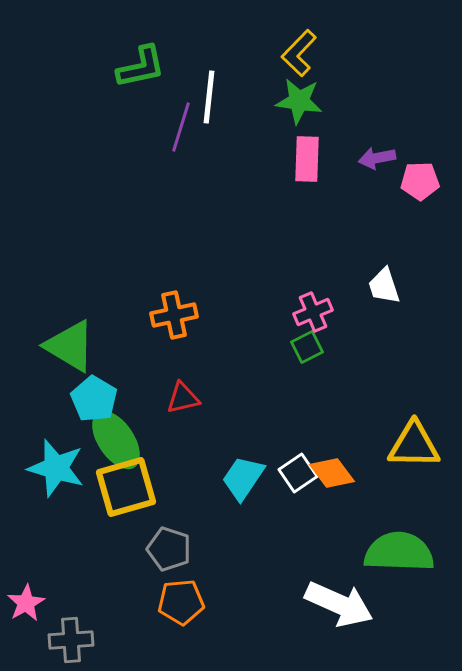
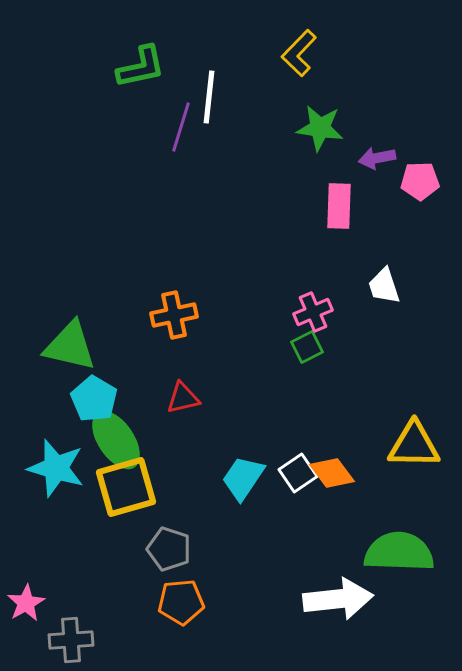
green star: moved 21 px right, 27 px down
pink rectangle: moved 32 px right, 47 px down
green triangle: rotated 18 degrees counterclockwise
white arrow: moved 1 px left, 5 px up; rotated 30 degrees counterclockwise
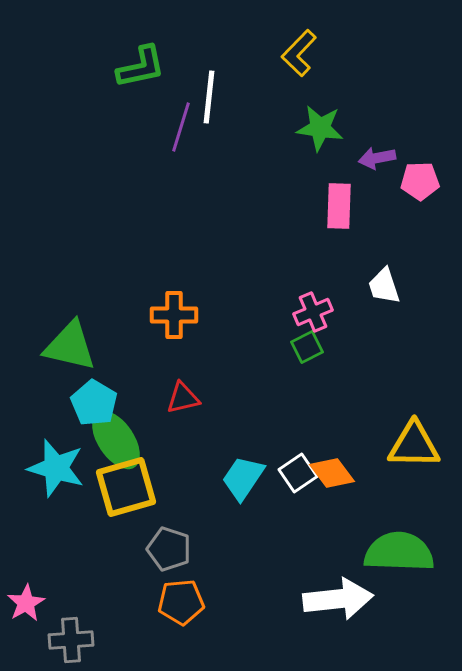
orange cross: rotated 12 degrees clockwise
cyan pentagon: moved 4 px down
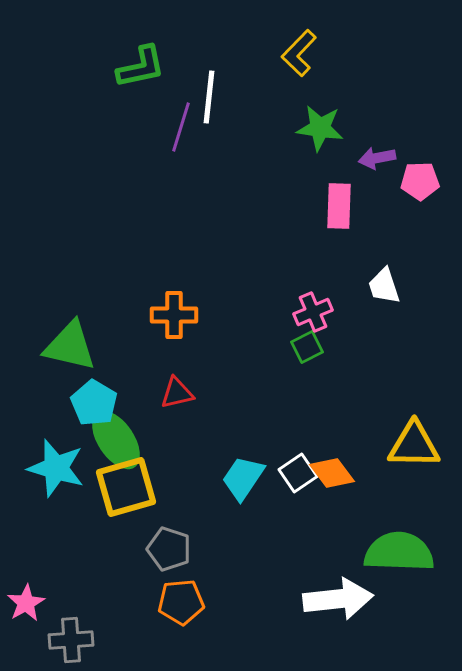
red triangle: moved 6 px left, 5 px up
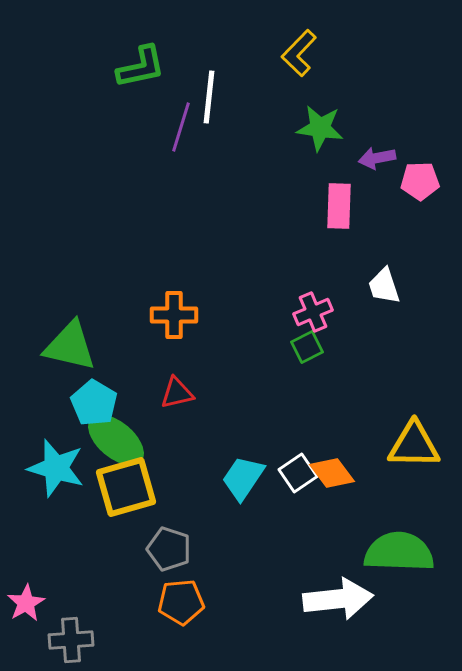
green ellipse: rotated 16 degrees counterclockwise
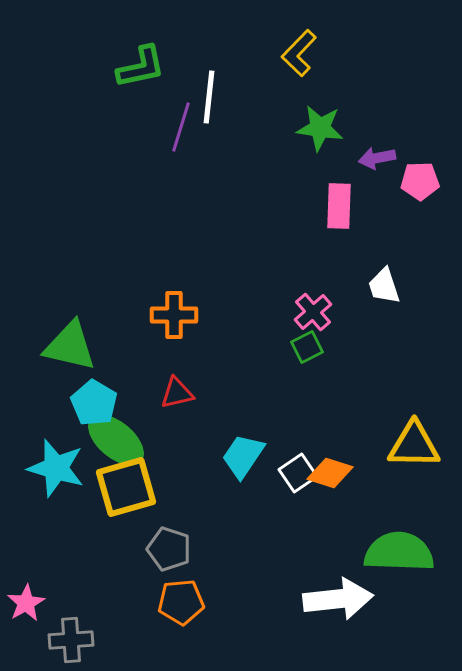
pink cross: rotated 18 degrees counterclockwise
orange diamond: moved 2 px left; rotated 36 degrees counterclockwise
cyan trapezoid: moved 22 px up
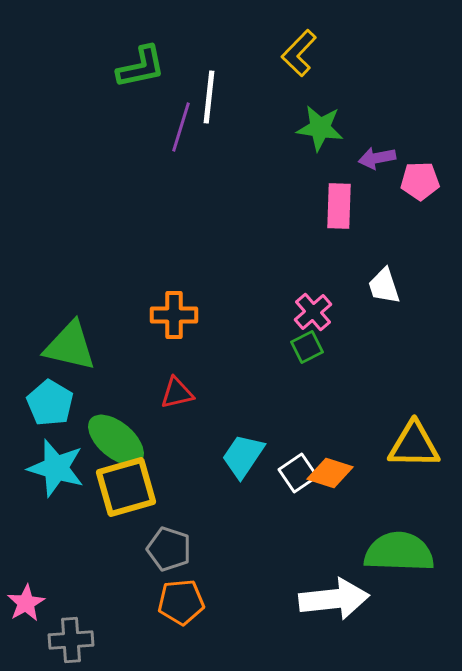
cyan pentagon: moved 44 px left
white arrow: moved 4 px left
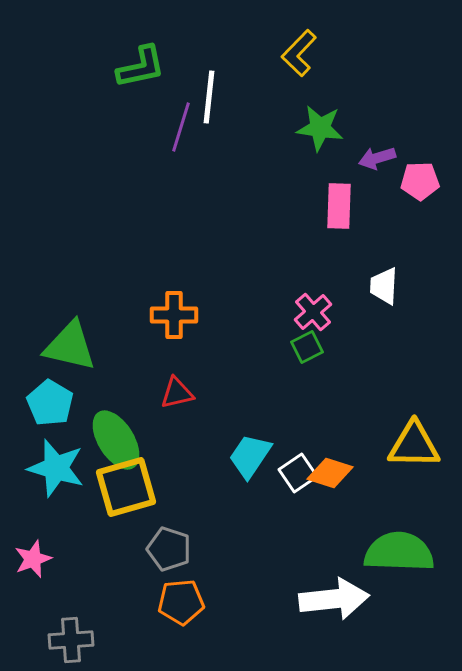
purple arrow: rotated 6 degrees counterclockwise
white trapezoid: rotated 21 degrees clockwise
green ellipse: rotated 18 degrees clockwise
cyan trapezoid: moved 7 px right
pink star: moved 7 px right, 44 px up; rotated 9 degrees clockwise
